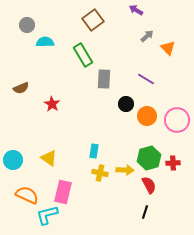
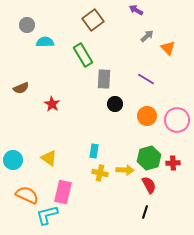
black circle: moved 11 px left
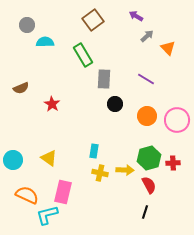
purple arrow: moved 6 px down
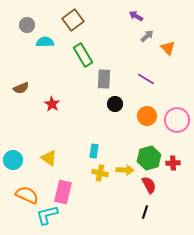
brown square: moved 20 px left
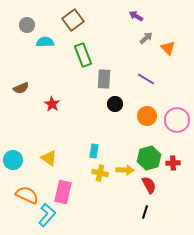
gray arrow: moved 1 px left, 2 px down
green rectangle: rotated 10 degrees clockwise
cyan L-shape: rotated 145 degrees clockwise
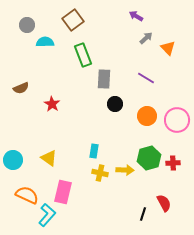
purple line: moved 1 px up
red semicircle: moved 15 px right, 18 px down
black line: moved 2 px left, 2 px down
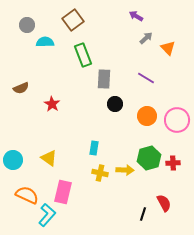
cyan rectangle: moved 3 px up
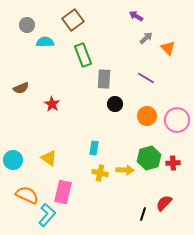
red semicircle: rotated 108 degrees counterclockwise
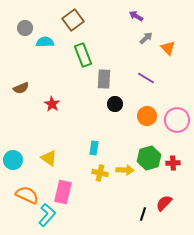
gray circle: moved 2 px left, 3 px down
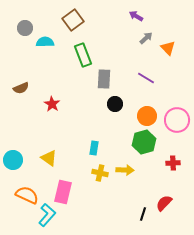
green hexagon: moved 5 px left, 16 px up
